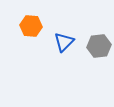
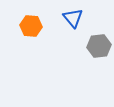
blue triangle: moved 9 px right, 24 px up; rotated 25 degrees counterclockwise
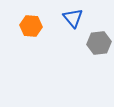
gray hexagon: moved 3 px up
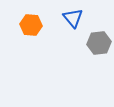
orange hexagon: moved 1 px up
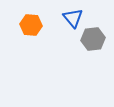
gray hexagon: moved 6 px left, 4 px up
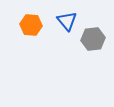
blue triangle: moved 6 px left, 3 px down
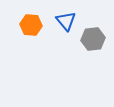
blue triangle: moved 1 px left
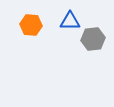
blue triangle: moved 4 px right; rotated 50 degrees counterclockwise
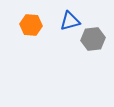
blue triangle: rotated 15 degrees counterclockwise
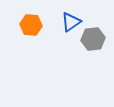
blue triangle: moved 1 px right, 1 px down; rotated 20 degrees counterclockwise
